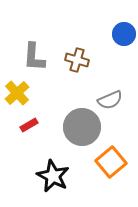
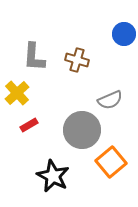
gray circle: moved 3 px down
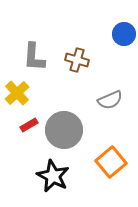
gray circle: moved 18 px left
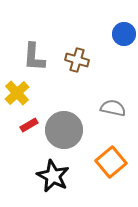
gray semicircle: moved 3 px right, 8 px down; rotated 145 degrees counterclockwise
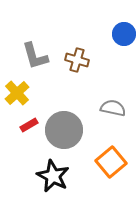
gray L-shape: moved 1 px right, 1 px up; rotated 20 degrees counterclockwise
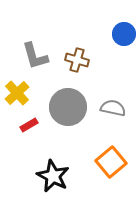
gray circle: moved 4 px right, 23 px up
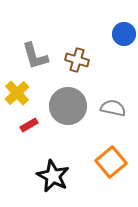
gray circle: moved 1 px up
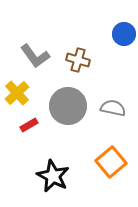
gray L-shape: rotated 20 degrees counterclockwise
brown cross: moved 1 px right
